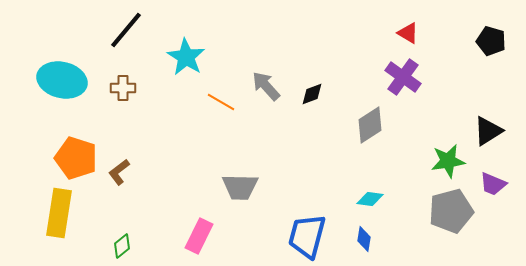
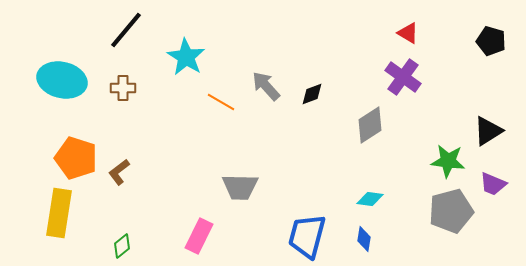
green star: rotated 16 degrees clockwise
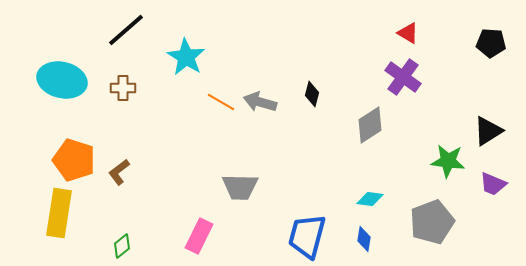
black line: rotated 9 degrees clockwise
black pentagon: moved 2 px down; rotated 12 degrees counterclockwise
gray arrow: moved 6 px left, 16 px down; rotated 32 degrees counterclockwise
black diamond: rotated 55 degrees counterclockwise
orange pentagon: moved 2 px left, 2 px down
gray pentagon: moved 19 px left, 11 px down; rotated 6 degrees counterclockwise
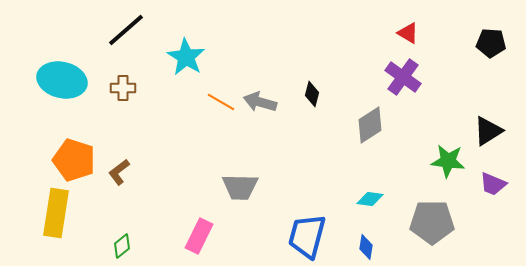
yellow rectangle: moved 3 px left
gray pentagon: rotated 21 degrees clockwise
blue diamond: moved 2 px right, 8 px down
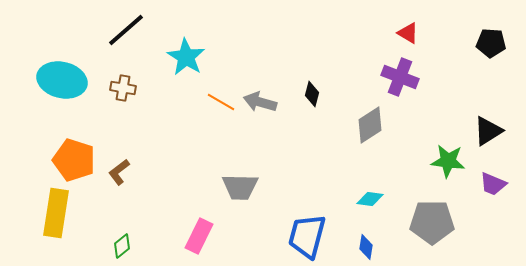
purple cross: moved 3 px left; rotated 15 degrees counterclockwise
brown cross: rotated 10 degrees clockwise
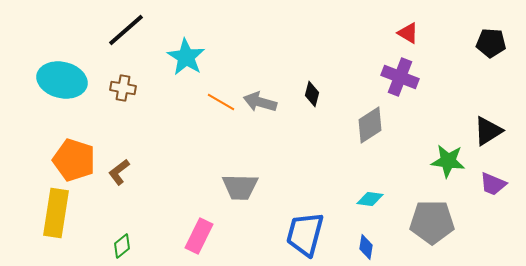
blue trapezoid: moved 2 px left, 2 px up
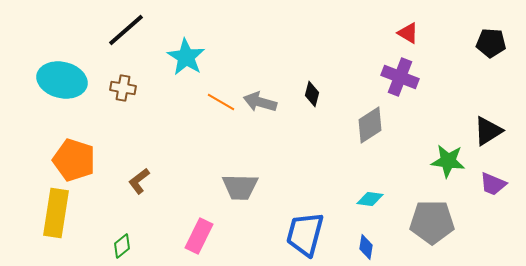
brown L-shape: moved 20 px right, 9 px down
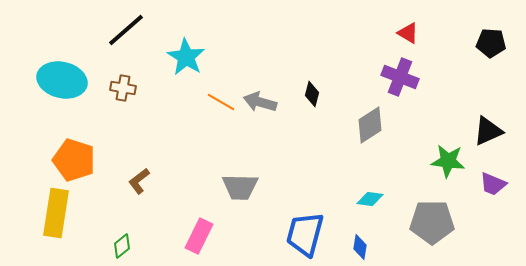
black triangle: rotated 8 degrees clockwise
blue diamond: moved 6 px left
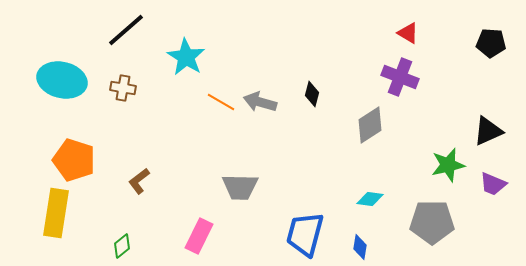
green star: moved 4 px down; rotated 20 degrees counterclockwise
